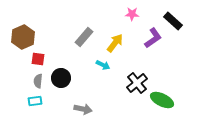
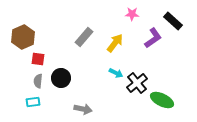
cyan arrow: moved 13 px right, 8 px down
cyan rectangle: moved 2 px left, 1 px down
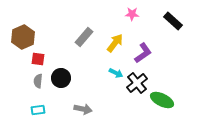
purple L-shape: moved 10 px left, 15 px down
cyan rectangle: moved 5 px right, 8 px down
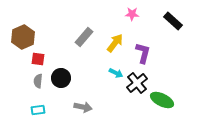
purple L-shape: rotated 40 degrees counterclockwise
gray arrow: moved 2 px up
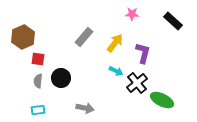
cyan arrow: moved 2 px up
gray arrow: moved 2 px right, 1 px down
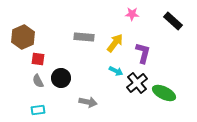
gray rectangle: rotated 54 degrees clockwise
gray semicircle: rotated 32 degrees counterclockwise
green ellipse: moved 2 px right, 7 px up
gray arrow: moved 3 px right, 6 px up
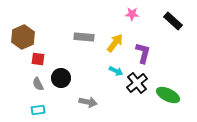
gray semicircle: moved 3 px down
green ellipse: moved 4 px right, 2 px down
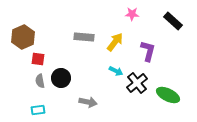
yellow arrow: moved 1 px up
purple L-shape: moved 5 px right, 2 px up
gray semicircle: moved 2 px right, 3 px up; rotated 16 degrees clockwise
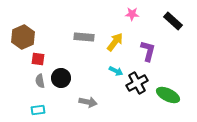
black cross: rotated 10 degrees clockwise
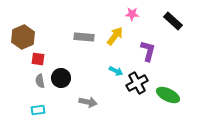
yellow arrow: moved 6 px up
